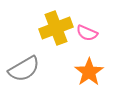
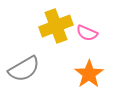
yellow cross: moved 2 px up
orange star: moved 2 px down
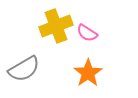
pink semicircle: rotated 10 degrees clockwise
orange star: moved 1 px left, 1 px up
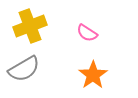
yellow cross: moved 26 px left
orange star: moved 5 px right, 2 px down
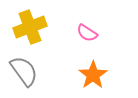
yellow cross: moved 1 px down
gray semicircle: moved 2 px down; rotated 96 degrees counterclockwise
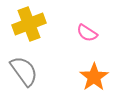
yellow cross: moved 1 px left, 3 px up
orange star: moved 1 px right, 2 px down
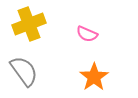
pink semicircle: moved 1 px down; rotated 10 degrees counterclockwise
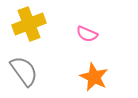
orange star: rotated 12 degrees counterclockwise
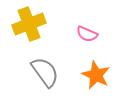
gray semicircle: moved 21 px right, 1 px down
orange star: moved 2 px right, 2 px up
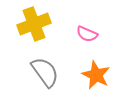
yellow cross: moved 5 px right
